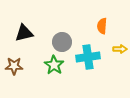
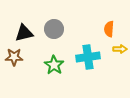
orange semicircle: moved 7 px right, 3 px down
gray circle: moved 8 px left, 13 px up
brown star: moved 9 px up
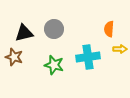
brown star: rotated 18 degrees clockwise
green star: rotated 18 degrees counterclockwise
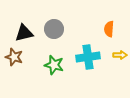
yellow arrow: moved 6 px down
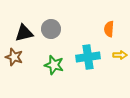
gray circle: moved 3 px left
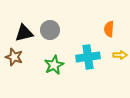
gray circle: moved 1 px left, 1 px down
green star: rotated 30 degrees clockwise
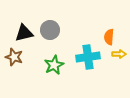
orange semicircle: moved 8 px down
yellow arrow: moved 1 px left, 1 px up
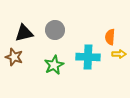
gray circle: moved 5 px right
orange semicircle: moved 1 px right
cyan cross: rotated 10 degrees clockwise
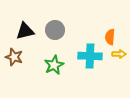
black triangle: moved 1 px right, 2 px up
cyan cross: moved 2 px right, 1 px up
